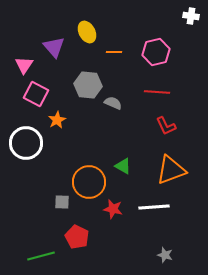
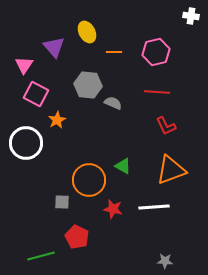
orange circle: moved 2 px up
gray star: moved 6 px down; rotated 14 degrees counterclockwise
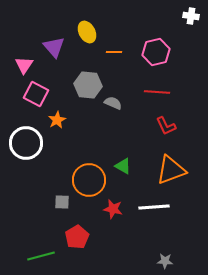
red pentagon: rotated 15 degrees clockwise
